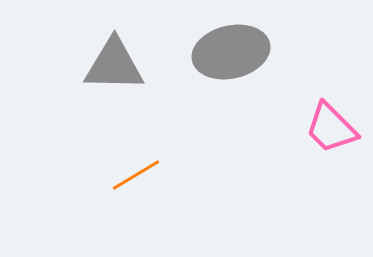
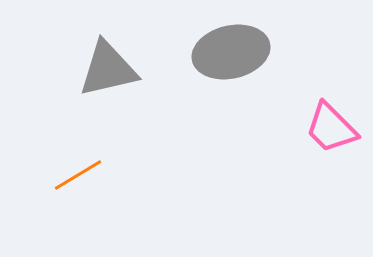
gray triangle: moved 6 px left, 4 px down; rotated 14 degrees counterclockwise
orange line: moved 58 px left
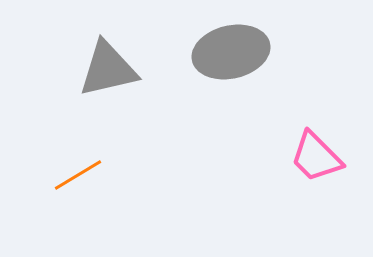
pink trapezoid: moved 15 px left, 29 px down
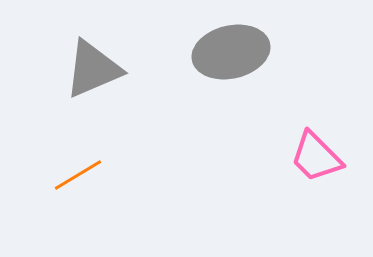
gray triangle: moved 15 px left; rotated 10 degrees counterclockwise
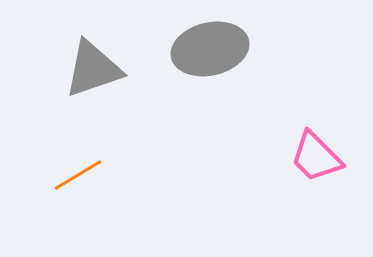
gray ellipse: moved 21 px left, 3 px up
gray triangle: rotated 4 degrees clockwise
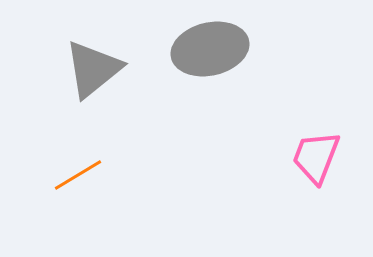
gray triangle: rotated 20 degrees counterclockwise
pink trapezoid: rotated 66 degrees clockwise
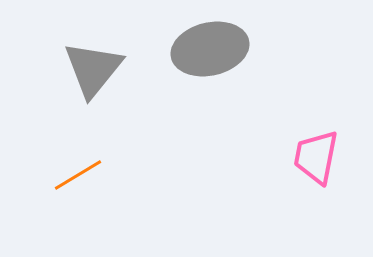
gray triangle: rotated 12 degrees counterclockwise
pink trapezoid: rotated 10 degrees counterclockwise
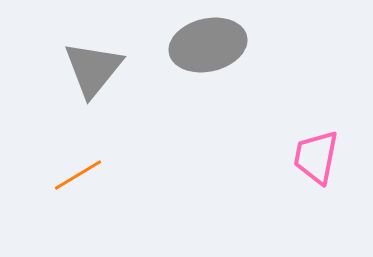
gray ellipse: moved 2 px left, 4 px up
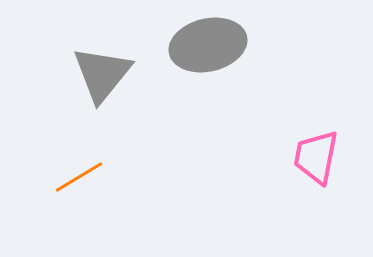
gray triangle: moved 9 px right, 5 px down
orange line: moved 1 px right, 2 px down
